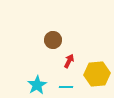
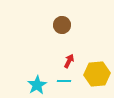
brown circle: moved 9 px right, 15 px up
cyan line: moved 2 px left, 6 px up
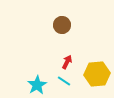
red arrow: moved 2 px left, 1 px down
cyan line: rotated 32 degrees clockwise
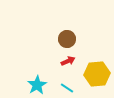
brown circle: moved 5 px right, 14 px down
red arrow: moved 1 px right, 1 px up; rotated 40 degrees clockwise
cyan line: moved 3 px right, 7 px down
